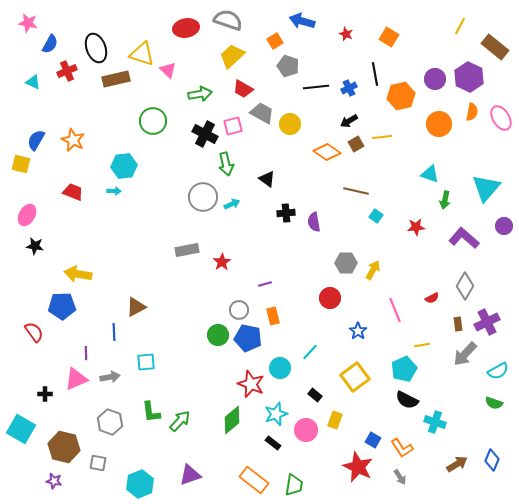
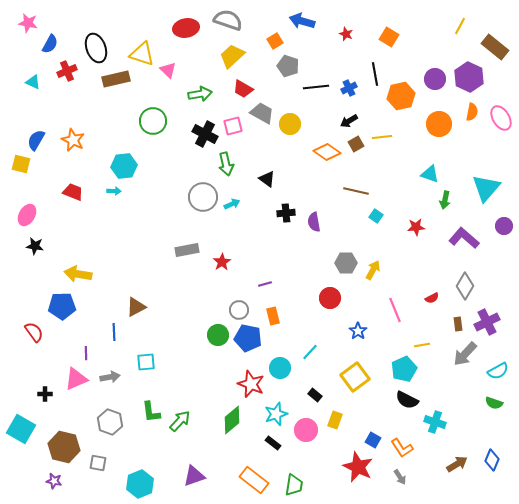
purple triangle at (190, 475): moved 4 px right, 1 px down
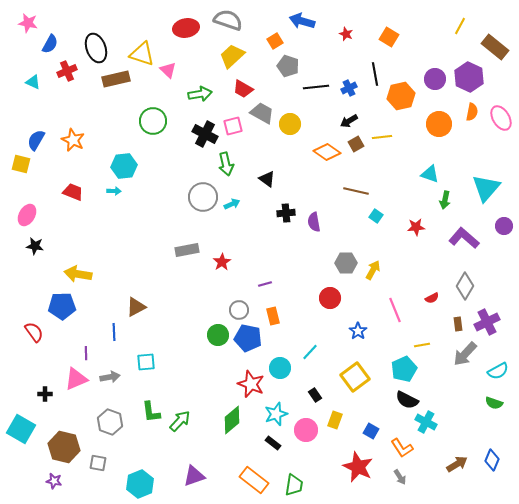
black rectangle at (315, 395): rotated 16 degrees clockwise
cyan cross at (435, 422): moved 9 px left; rotated 10 degrees clockwise
blue square at (373, 440): moved 2 px left, 9 px up
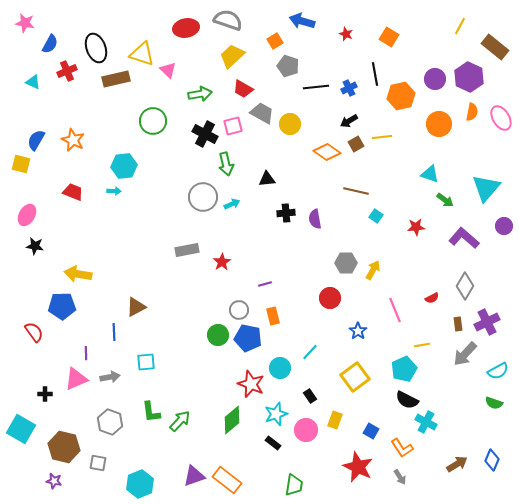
pink star at (28, 23): moved 3 px left
black triangle at (267, 179): rotated 42 degrees counterclockwise
green arrow at (445, 200): rotated 66 degrees counterclockwise
purple semicircle at (314, 222): moved 1 px right, 3 px up
black rectangle at (315, 395): moved 5 px left, 1 px down
orange rectangle at (254, 480): moved 27 px left
